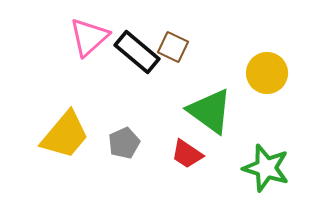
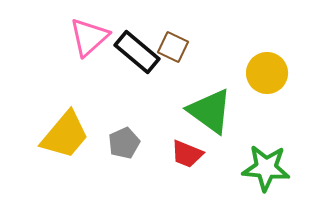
red trapezoid: rotated 12 degrees counterclockwise
green star: rotated 12 degrees counterclockwise
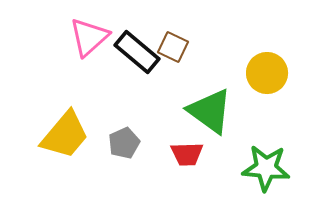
red trapezoid: rotated 24 degrees counterclockwise
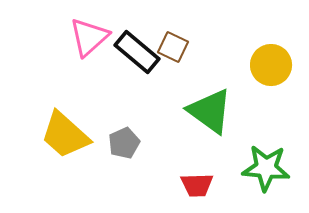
yellow circle: moved 4 px right, 8 px up
yellow trapezoid: rotated 92 degrees clockwise
red trapezoid: moved 10 px right, 31 px down
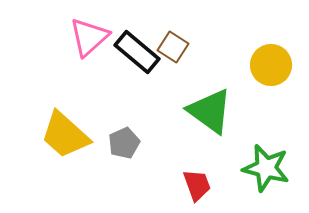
brown square: rotated 8 degrees clockwise
green star: rotated 9 degrees clockwise
red trapezoid: rotated 108 degrees counterclockwise
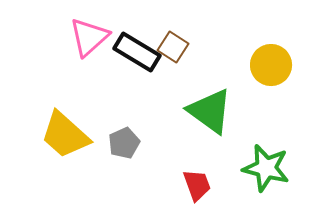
black rectangle: rotated 9 degrees counterclockwise
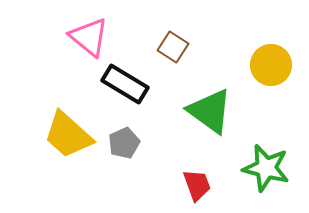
pink triangle: rotated 39 degrees counterclockwise
black rectangle: moved 12 px left, 32 px down
yellow trapezoid: moved 3 px right
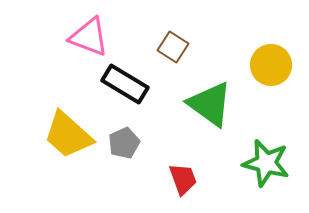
pink triangle: rotated 18 degrees counterclockwise
green triangle: moved 7 px up
green star: moved 5 px up
red trapezoid: moved 14 px left, 6 px up
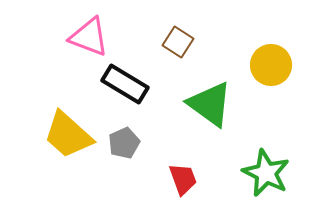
brown square: moved 5 px right, 5 px up
green star: moved 10 px down; rotated 12 degrees clockwise
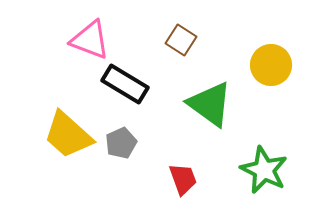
pink triangle: moved 1 px right, 3 px down
brown square: moved 3 px right, 2 px up
gray pentagon: moved 3 px left
green star: moved 2 px left, 3 px up
